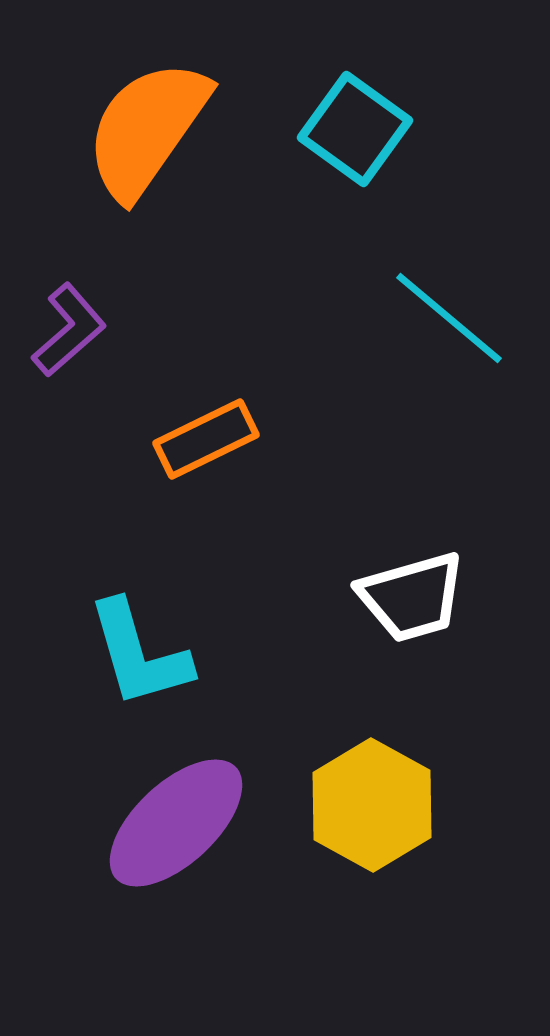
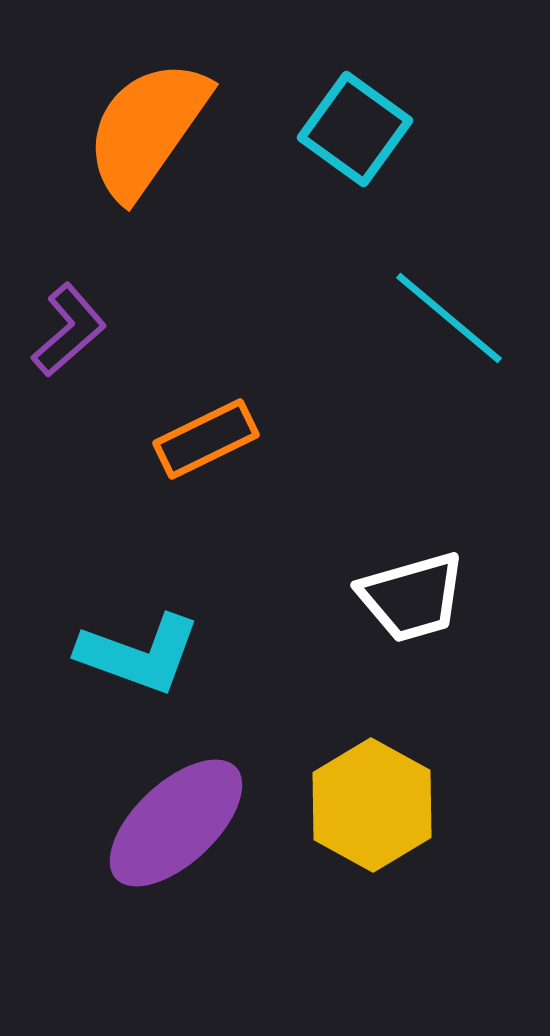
cyan L-shape: rotated 54 degrees counterclockwise
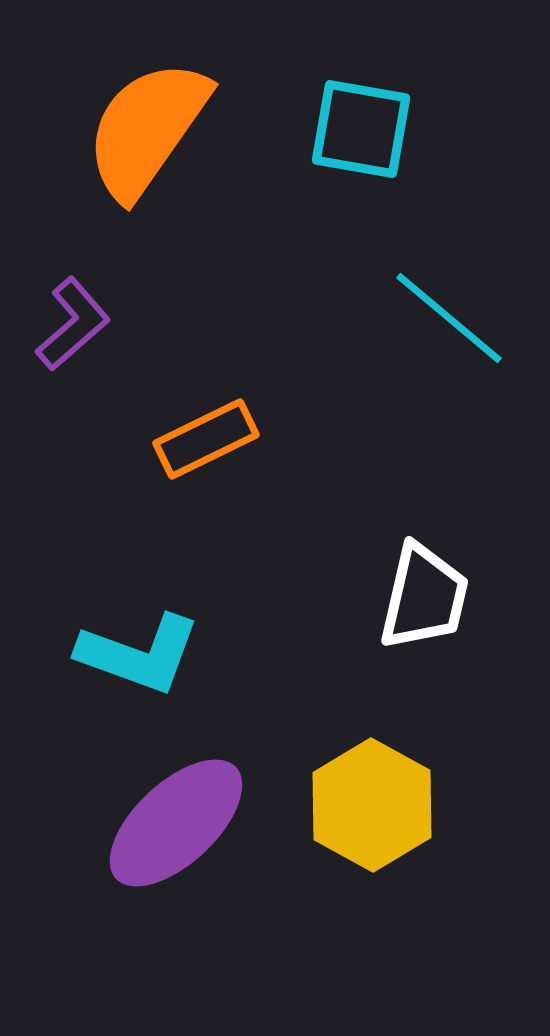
cyan square: moved 6 px right; rotated 26 degrees counterclockwise
purple L-shape: moved 4 px right, 6 px up
white trapezoid: moved 12 px right; rotated 61 degrees counterclockwise
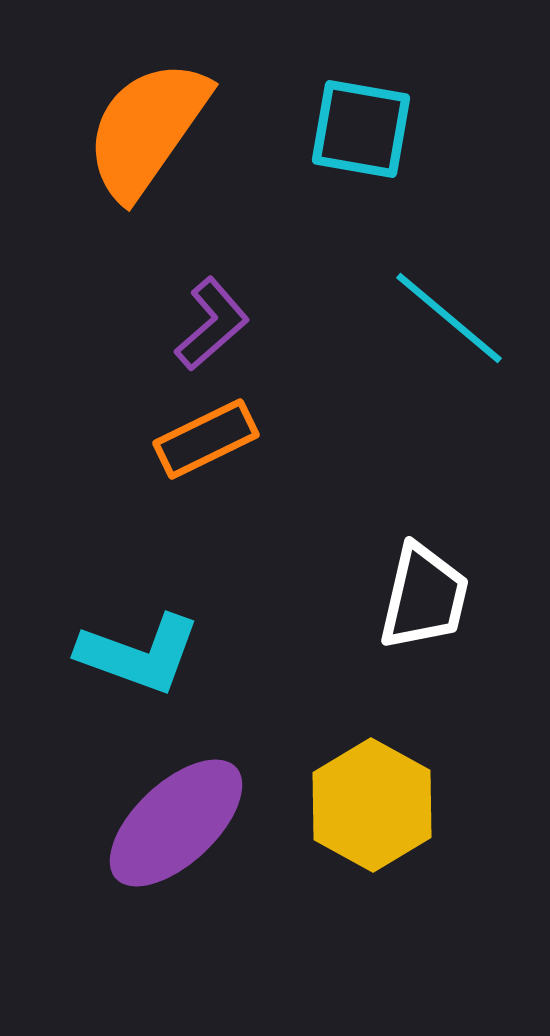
purple L-shape: moved 139 px right
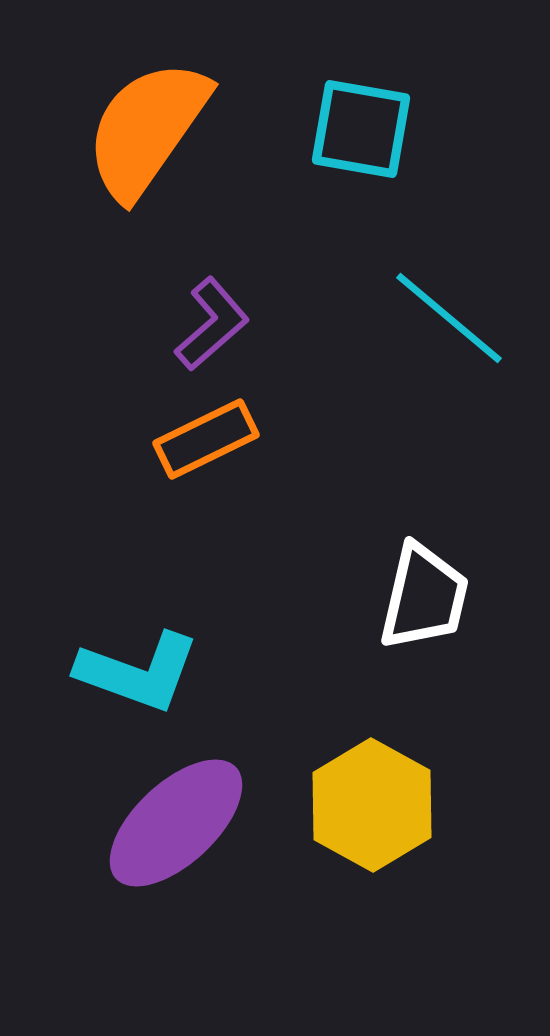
cyan L-shape: moved 1 px left, 18 px down
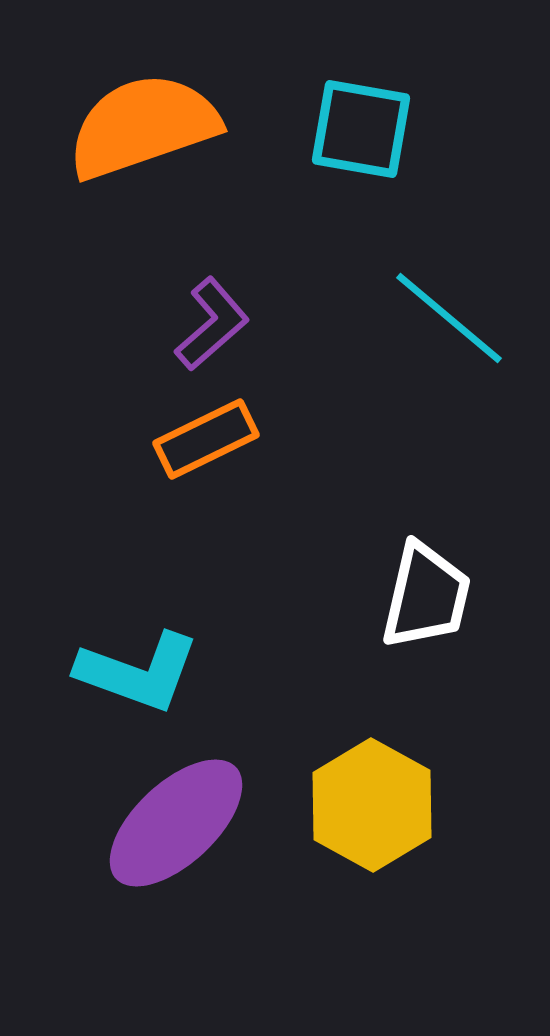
orange semicircle: moved 4 px left, 3 px up; rotated 36 degrees clockwise
white trapezoid: moved 2 px right, 1 px up
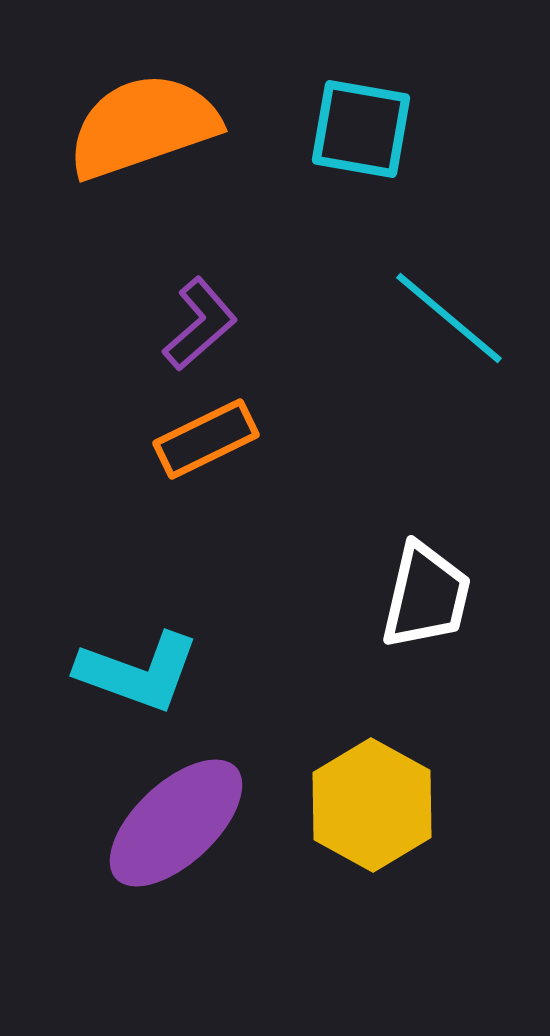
purple L-shape: moved 12 px left
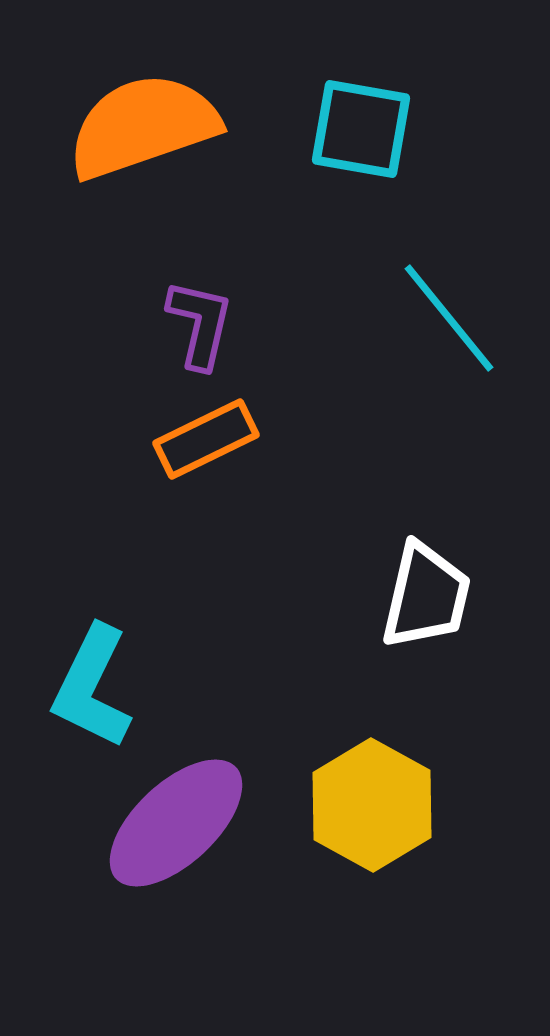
cyan line: rotated 11 degrees clockwise
purple L-shape: rotated 36 degrees counterclockwise
cyan L-shape: moved 46 px left, 15 px down; rotated 96 degrees clockwise
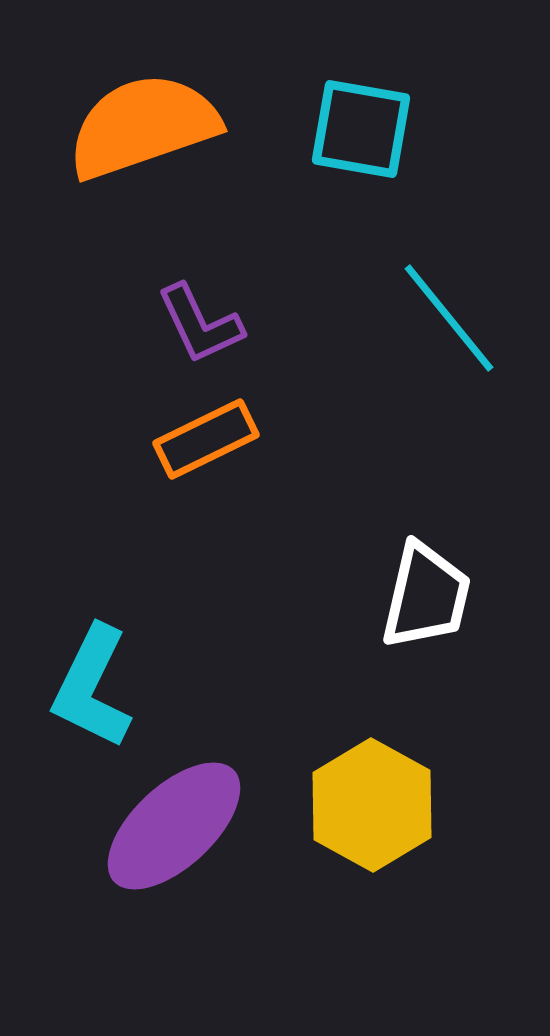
purple L-shape: rotated 142 degrees clockwise
purple ellipse: moved 2 px left, 3 px down
